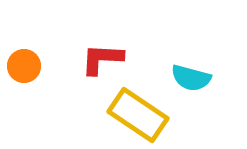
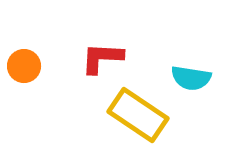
red L-shape: moved 1 px up
cyan semicircle: rotated 6 degrees counterclockwise
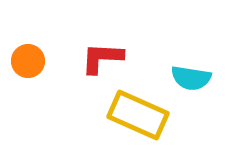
orange circle: moved 4 px right, 5 px up
yellow rectangle: rotated 10 degrees counterclockwise
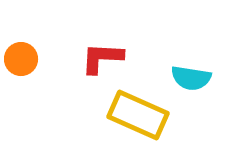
orange circle: moved 7 px left, 2 px up
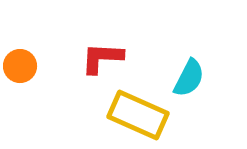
orange circle: moved 1 px left, 7 px down
cyan semicircle: moved 2 px left; rotated 72 degrees counterclockwise
